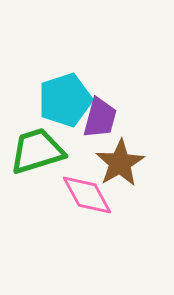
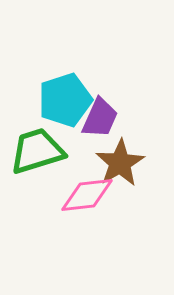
purple trapezoid: rotated 9 degrees clockwise
pink diamond: rotated 68 degrees counterclockwise
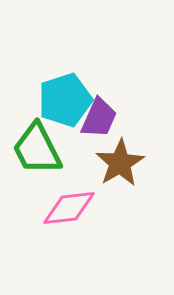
purple trapezoid: moved 1 px left
green trapezoid: moved 2 px up; rotated 100 degrees counterclockwise
pink diamond: moved 18 px left, 13 px down
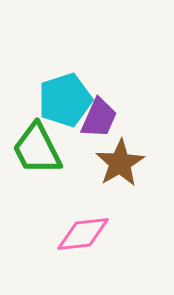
pink diamond: moved 14 px right, 26 px down
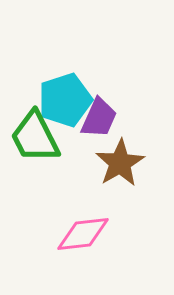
green trapezoid: moved 2 px left, 12 px up
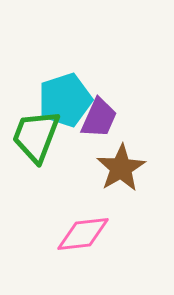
green trapezoid: moved 1 px right, 1 px up; rotated 48 degrees clockwise
brown star: moved 1 px right, 5 px down
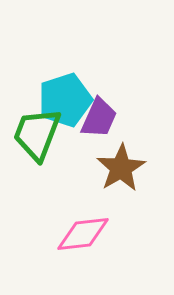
green trapezoid: moved 1 px right, 2 px up
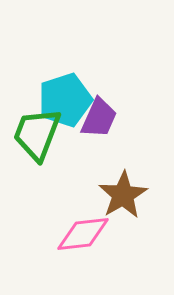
brown star: moved 2 px right, 27 px down
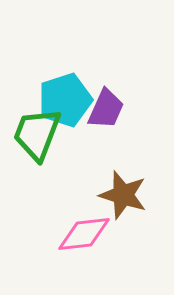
purple trapezoid: moved 7 px right, 9 px up
brown star: rotated 24 degrees counterclockwise
pink diamond: moved 1 px right
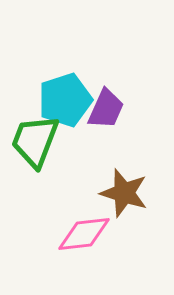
green trapezoid: moved 2 px left, 7 px down
brown star: moved 1 px right, 2 px up
